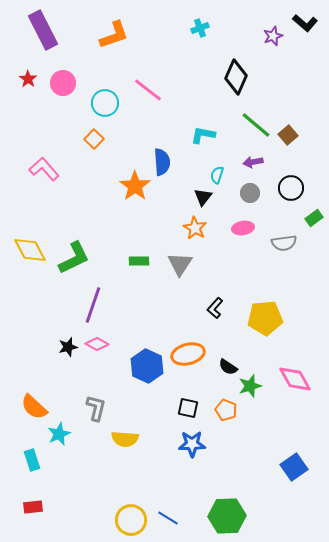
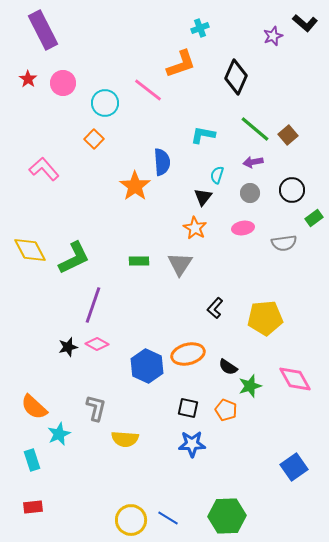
orange L-shape at (114, 35): moved 67 px right, 29 px down
green line at (256, 125): moved 1 px left, 4 px down
black circle at (291, 188): moved 1 px right, 2 px down
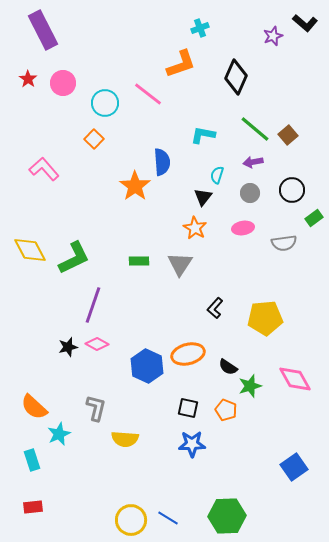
pink line at (148, 90): moved 4 px down
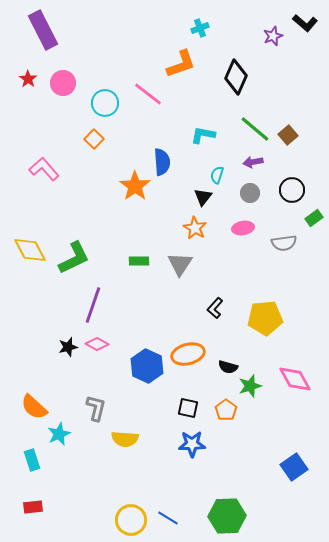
black semicircle at (228, 367): rotated 18 degrees counterclockwise
orange pentagon at (226, 410): rotated 15 degrees clockwise
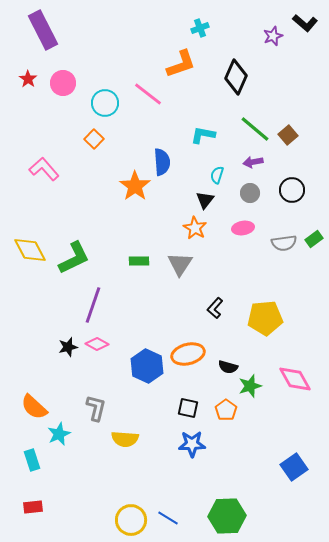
black triangle at (203, 197): moved 2 px right, 3 px down
green rectangle at (314, 218): moved 21 px down
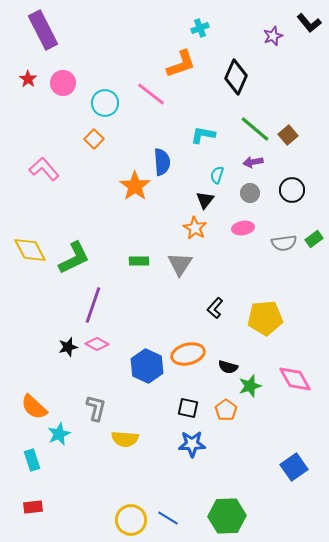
black L-shape at (305, 23): moved 4 px right; rotated 10 degrees clockwise
pink line at (148, 94): moved 3 px right
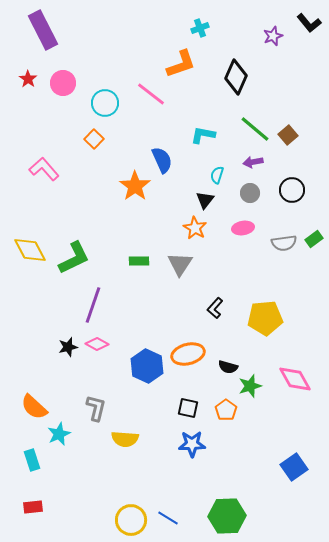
blue semicircle at (162, 162): moved 2 px up; rotated 20 degrees counterclockwise
